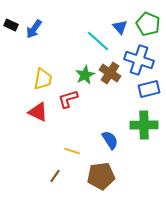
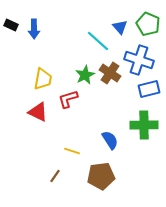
blue arrow: rotated 36 degrees counterclockwise
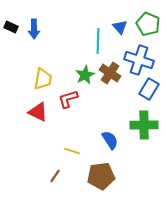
black rectangle: moved 2 px down
cyan line: rotated 50 degrees clockwise
blue rectangle: rotated 45 degrees counterclockwise
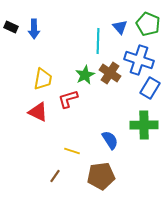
blue rectangle: moved 1 px right, 1 px up
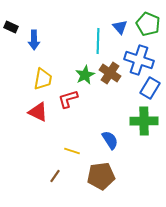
blue arrow: moved 11 px down
green cross: moved 4 px up
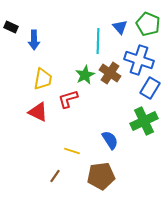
green cross: rotated 24 degrees counterclockwise
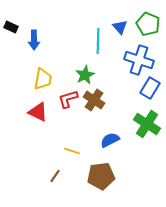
brown cross: moved 16 px left, 27 px down
green cross: moved 3 px right, 3 px down; rotated 32 degrees counterclockwise
blue semicircle: rotated 84 degrees counterclockwise
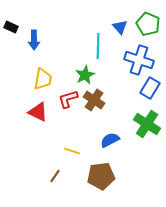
cyan line: moved 5 px down
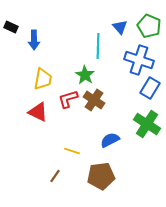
green pentagon: moved 1 px right, 2 px down
green star: rotated 12 degrees counterclockwise
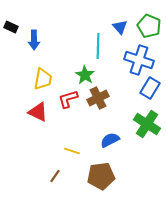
brown cross: moved 4 px right, 2 px up; rotated 30 degrees clockwise
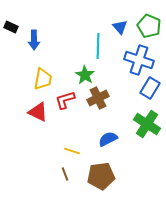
red L-shape: moved 3 px left, 1 px down
blue semicircle: moved 2 px left, 1 px up
brown line: moved 10 px right, 2 px up; rotated 56 degrees counterclockwise
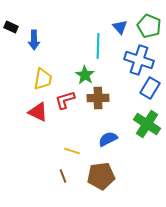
brown cross: rotated 25 degrees clockwise
brown line: moved 2 px left, 2 px down
